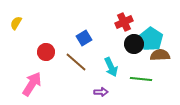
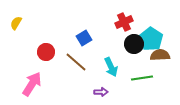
green line: moved 1 px right, 1 px up; rotated 15 degrees counterclockwise
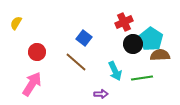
blue square: rotated 21 degrees counterclockwise
black circle: moved 1 px left
red circle: moved 9 px left
cyan arrow: moved 4 px right, 4 px down
purple arrow: moved 2 px down
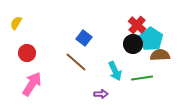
red cross: moved 13 px right, 3 px down; rotated 24 degrees counterclockwise
red circle: moved 10 px left, 1 px down
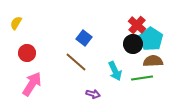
brown semicircle: moved 7 px left, 6 px down
purple arrow: moved 8 px left; rotated 16 degrees clockwise
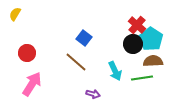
yellow semicircle: moved 1 px left, 9 px up
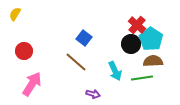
black circle: moved 2 px left
red circle: moved 3 px left, 2 px up
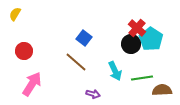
red cross: moved 3 px down
brown semicircle: moved 9 px right, 29 px down
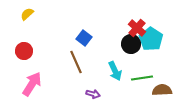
yellow semicircle: moved 12 px right; rotated 16 degrees clockwise
brown line: rotated 25 degrees clockwise
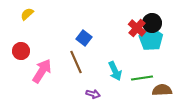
black circle: moved 21 px right, 21 px up
red circle: moved 3 px left
pink arrow: moved 10 px right, 13 px up
